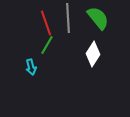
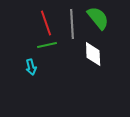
gray line: moved 4 px right, 6 px down
green line: rotated 48 degrees clockwise
white diamond: rotated 35 degrees counterclockwise
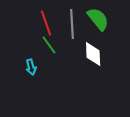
green semicircle: moved 1 px down
green line: moved 2 px right; rotated 66 degrees clockwise
